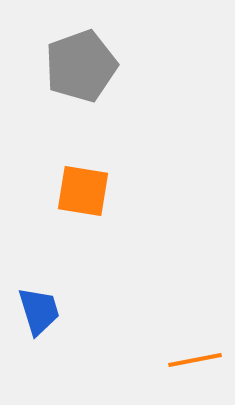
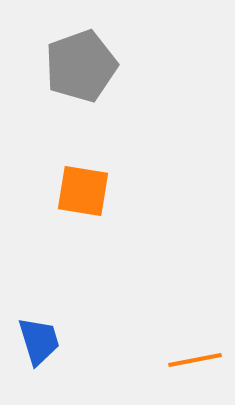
blue trapezoid: moved 30 px down
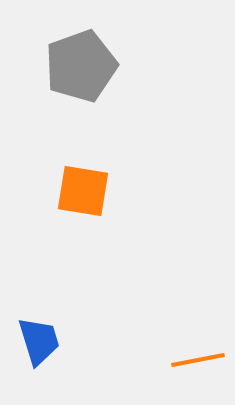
orange line: moved 3 px right
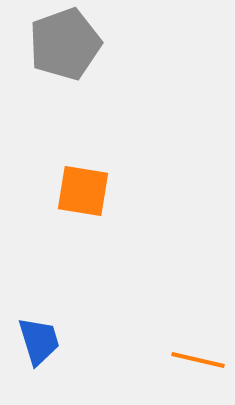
gray pentagon: moved 16 px left, 22 px up
orange line: rotated 24 degrees clockwise
